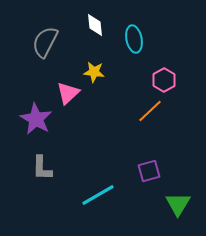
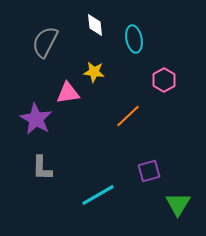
pink triangle: rotated 35 degrees clockwise
orange line: moved 22 px left, 5 px down
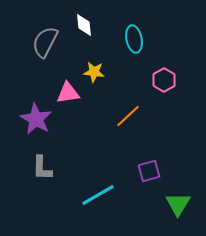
white diamond: moved 11 px left
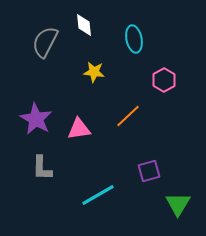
pink triangle: moved 11 px right, 36 px down
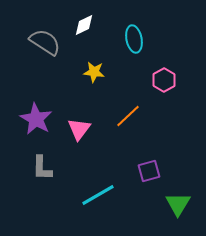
white diamond: rotated 70 degrees clockwise
gray semicircle: rotated 96 degrees clockwise
pink triangle: rotated 45 degrees counterclockwise
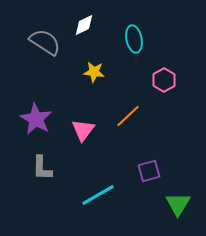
pink triangle: moved 4 px right, 1 px down
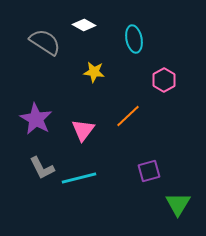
white diamond: rotated 55 degrees clockwise
gray L-shape: rotated 28 degrees counterclockwise
cyan line: moved 19 px left, 17 px up; rotated 16 degrees clockwise
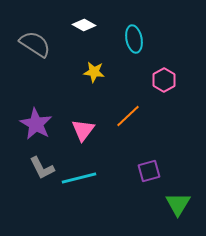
gray semicircle: moved 10 px left, 2 px down
purple star: moved 5 px down
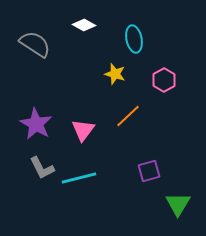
yellow star: moved 21 px right, 2 px down; rotated 10 degrees clockwise
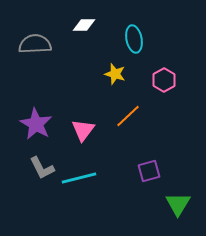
white diamond: rotated 30 degrees counterclockwise
gray semicircle: rotated 36 degrees counterclockwise
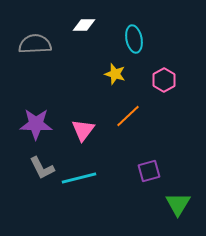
purple star: rotated 28 degrees counterclockwise
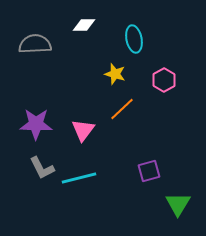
orange line: moved 6 px left, 7 px up
